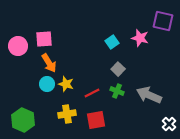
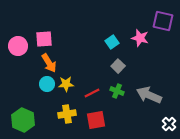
gray square: moved 3 px up
yellow star: rotated 21 degrees counterclockwise
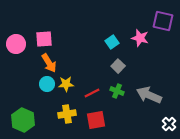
pink circle: moved 2 px left, 2 px up
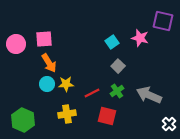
green cross: rotated 32 degrees clockwise
red square: moved 11 px right, 4 px up; rotated 24 degrees clockwise
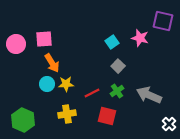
orange arrow: moved 3 px right
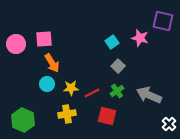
yellow star: moved 5 px right, 4 px down
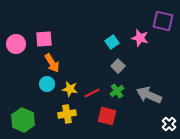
yellow star: moved 1 px left, 1 px down; rotated 14 degrees clockwise
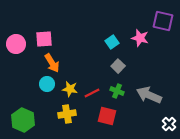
green cross: rotated 32 degrees counterclockwise
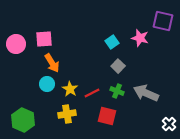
yellow star: rotated 21 degrees clockwise
gray arrow: moved 3 px left, 2 px up
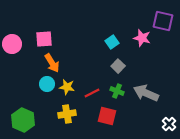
pink star: moved 2 px right
pink circle: moved 4 px left
yellow star: moved 3 px left, 2 px up; rotated 21 degrees counterclockwise
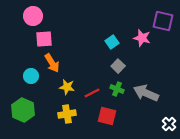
pink circle: moved 21 px right, 28 px up
cyan circle: moved 16 px left, 8 px up
green cross: moved 2 px up
green hexagon: moved 10 px up
